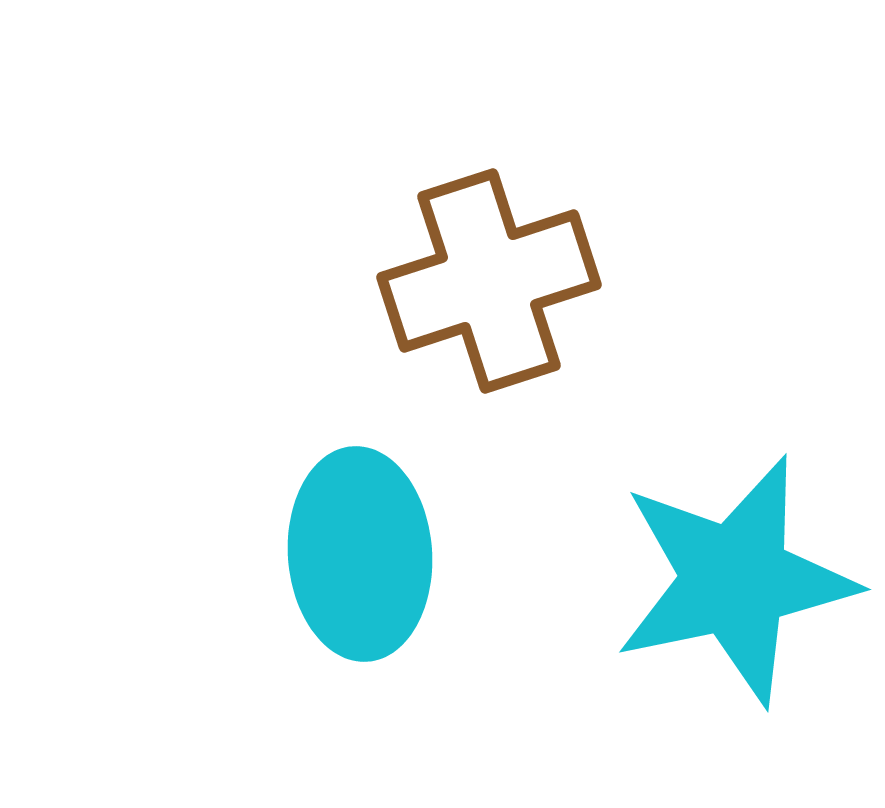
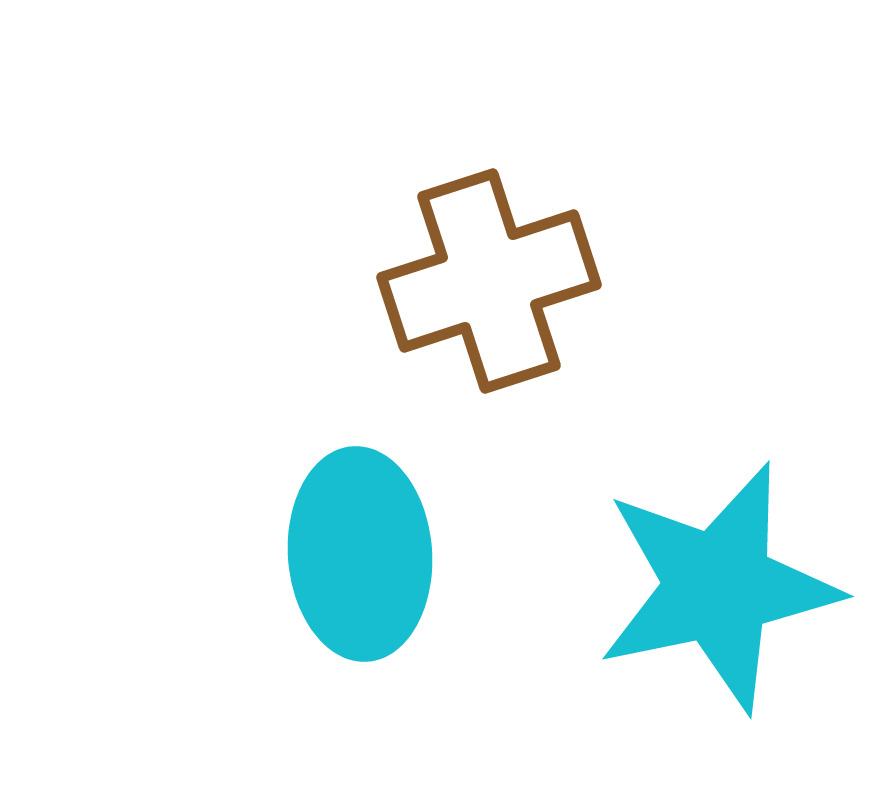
cyan star: moved 17 px left, 7 px down
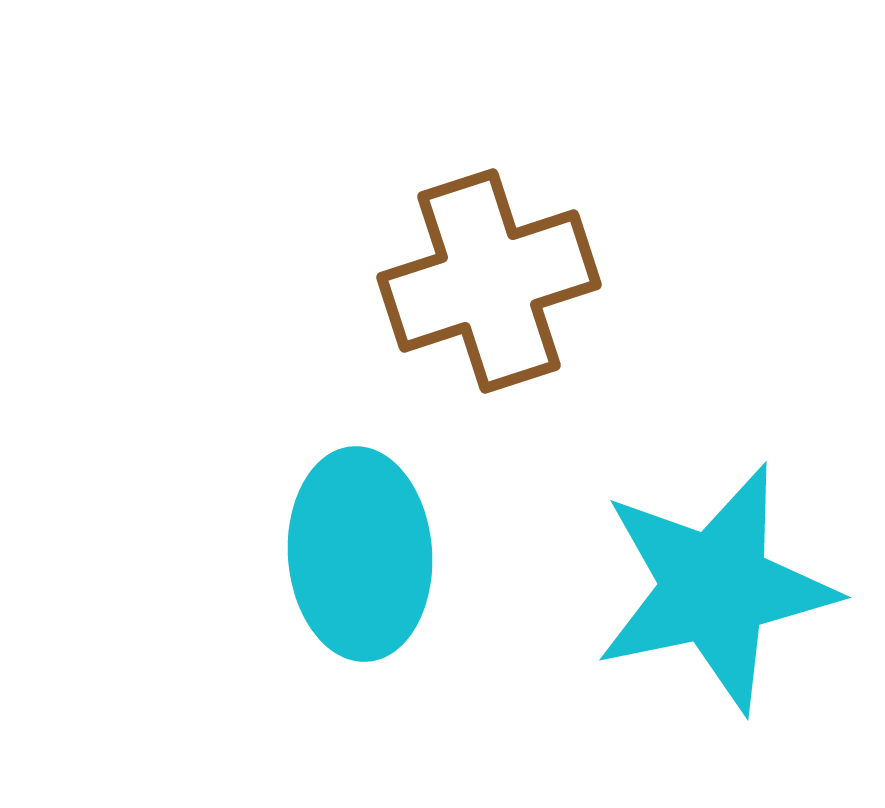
cyan star: moved 3 px left, 1 px down
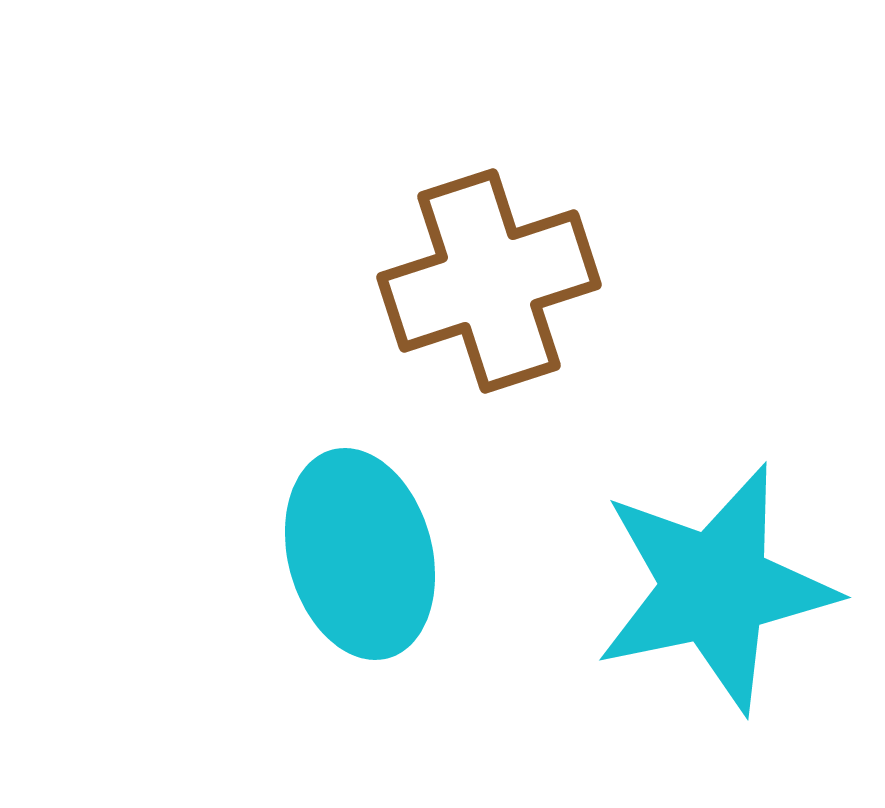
cyan ellipse: rotated 11 degrees counterclockwise
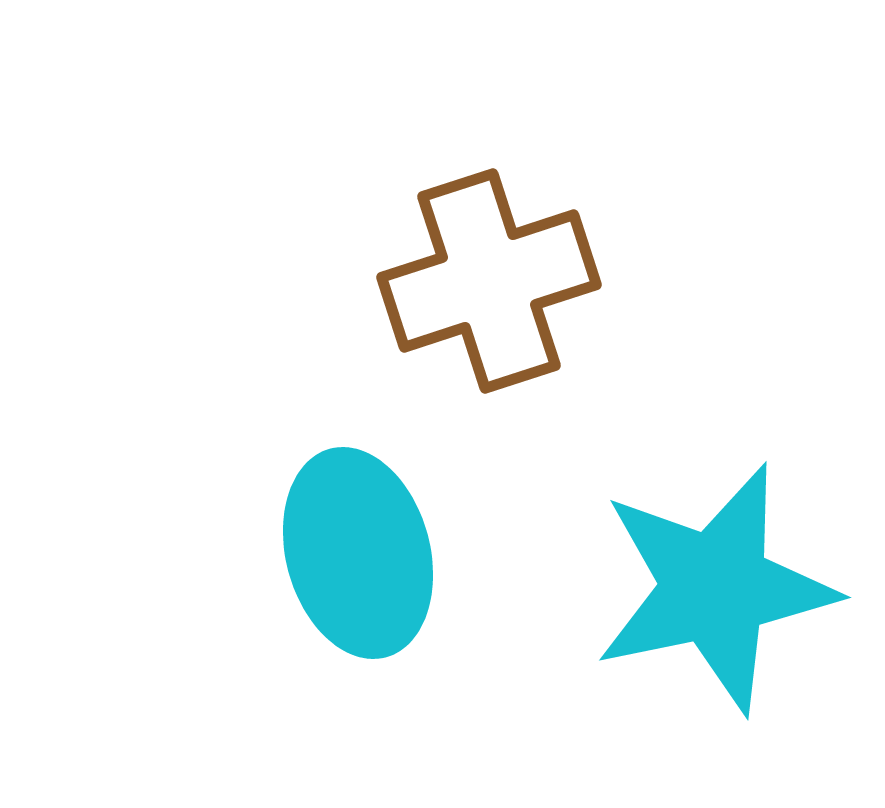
cyan ellipse: moved 2 px left, 1 px up
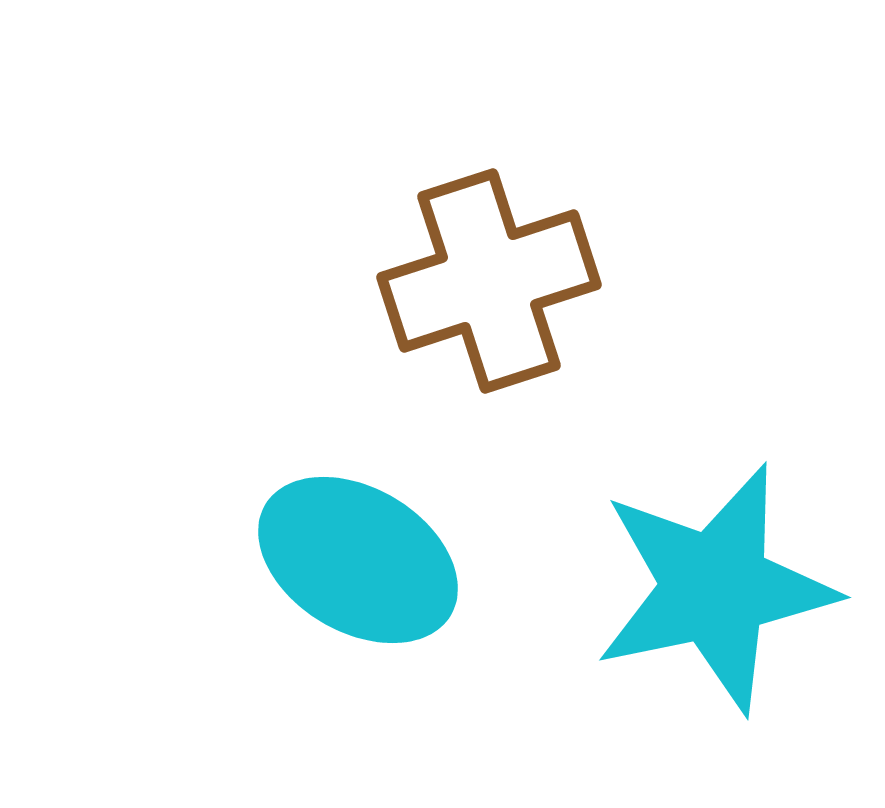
cyan ellipse: moved 7 px down; rotated 44 degrees counterclockwise
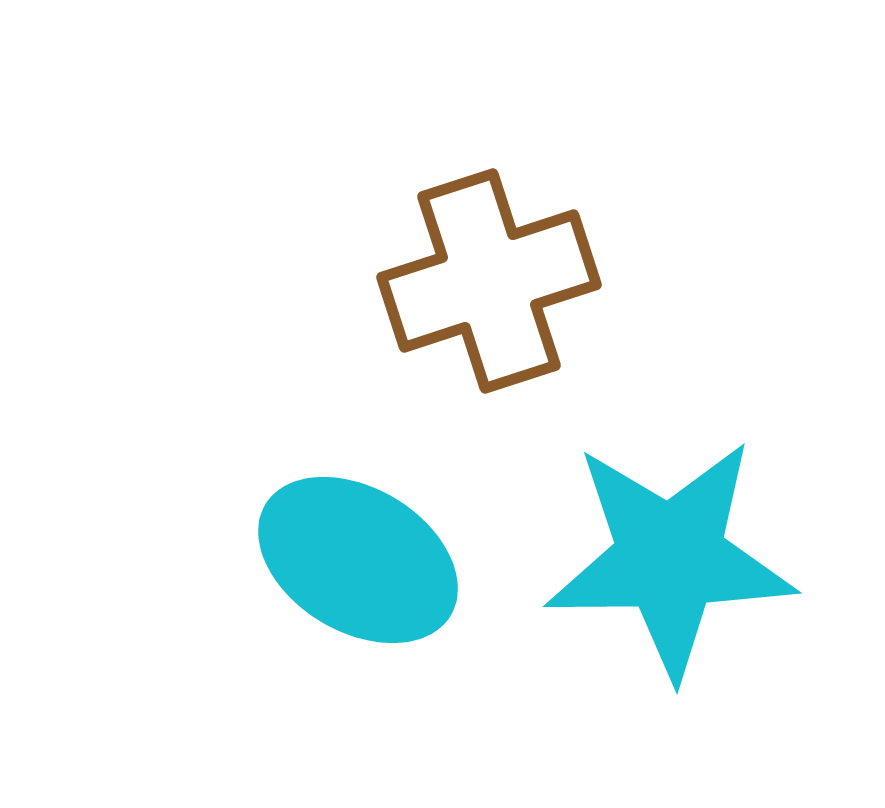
cyan star: moved 45 px left, 30 px up; rotated 11 degrees clockwise
